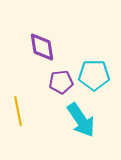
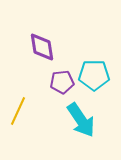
purple pentagon: moved 1 px right
yellow line: rotated 36 degrees clockwise
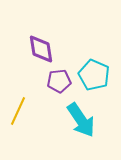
purple diamond: moved 1 px left, 2 px down
cyan pentagon: rotated 24 degrees clockwise
purple pentagon: moved 3 px left, 1 px up
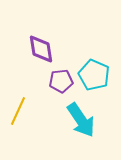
purple pentagon: moved 2 px right
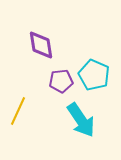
purple diamond: moved 4 px up
